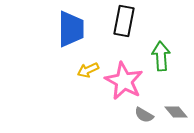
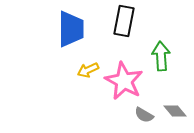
gray diamond: moved 1 px left, 1 px up
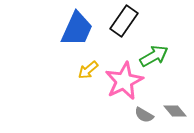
black rectangle: rotated 24 degrees clockwise
blue trapezoid: moved 6 px right; rotated 24 degrees clockwise
green arrow: moved 7 px left; rotated 64 degrees clockwise
yellow arrow: rotated 15 degrees counterclockwise
pink star: rotated 18 degrees clockwise
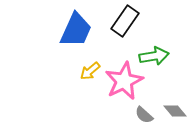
black rectangle: moved 1 px right
blue trapezoid: moved 1 px left, 1 px down
green arrow: rotated 20 degrees clockwise
yellow arrow: moved 2 px right, 1 px down
gray semicircle: rotated 12 degrees clockwise
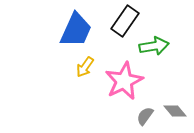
green arrow: moved 10 px up
yellow arrow: moved 5 px left, 4 px up; rotated 15 degrees counterclockwise
gray semicircle: moved 1 px right, 1 px down; rotated 84 degrees clockwise
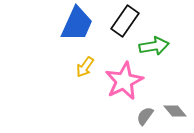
blue trapezoid: moved 1 px right, 6 px up
